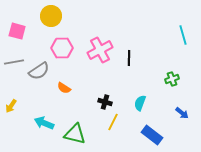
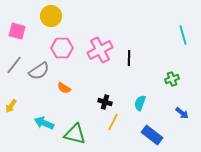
gray line: moved 3 px down; rotated 42 degrees counterclockwise
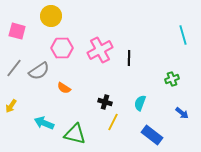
gray line: moved 3 px down
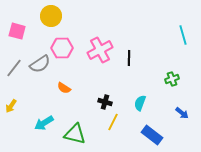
gray semicircle: moved 1 px right, 7 px up
cyan arrow: rotated 54 degrees counterclockwise
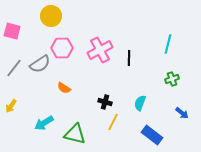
pink square: moved 5 px left
cyan line: moved 15 px left, 9 px down; rotated 30 degrees clockwise
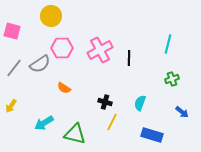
blue arrow: moved 1 px up
yellow line: moved 1 px left
blue rectangle: rotated 20 degrees counterclockwise
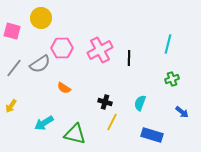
yellow circle: moved 10 px left, 2 px down
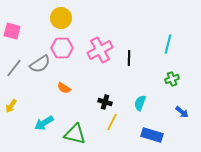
yellow circle: moved 20 px right
